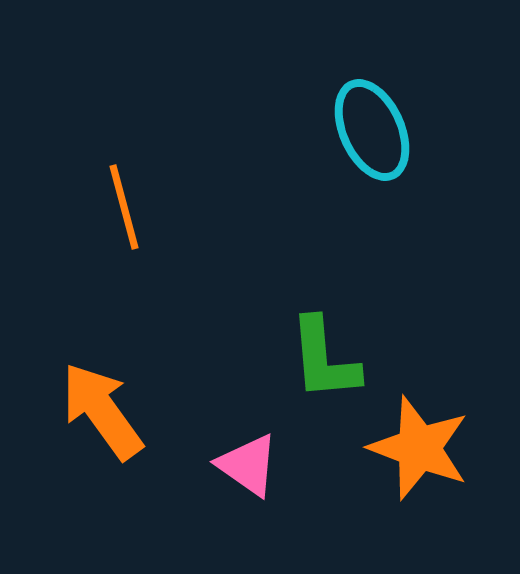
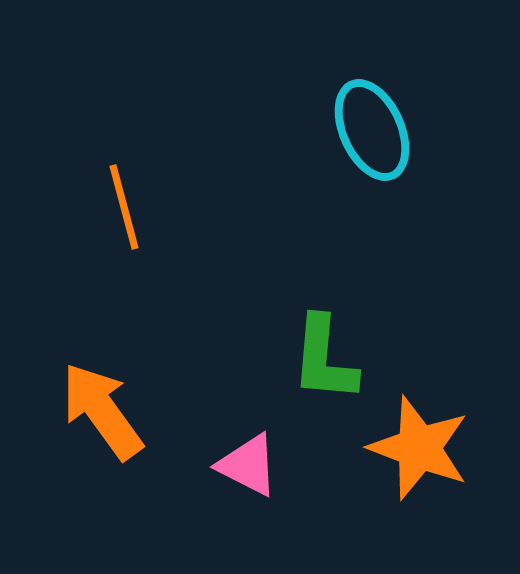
green L-shape: rotated 10 degrees clockwise
pink triangle: rotated 8 degrees counterclockwise
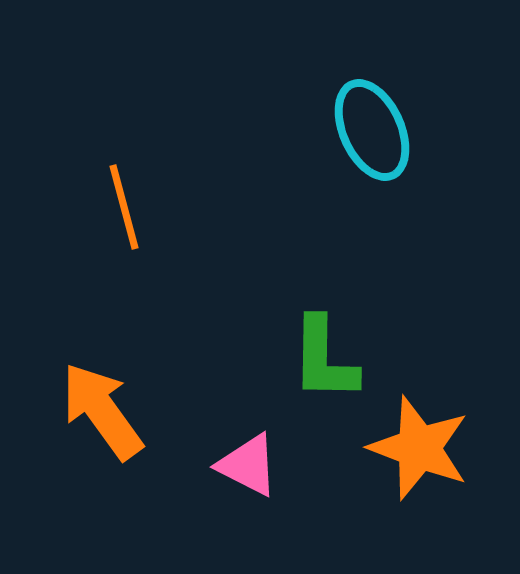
green L-shape: rotated 4 degrees counterclockwise
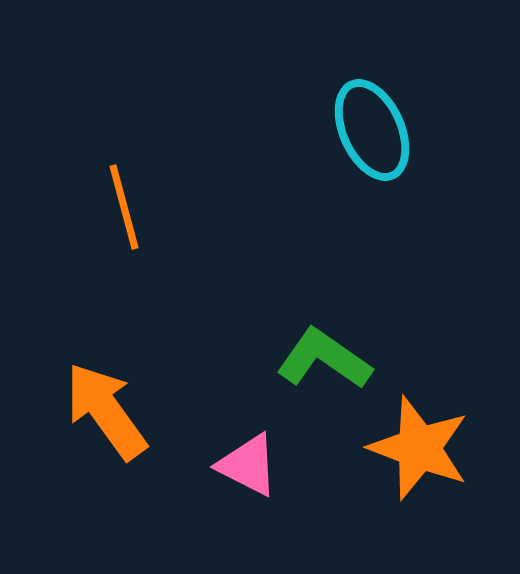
green L-shape: rotated 124 degrees clockwise
orange arrow: moved 4 px right
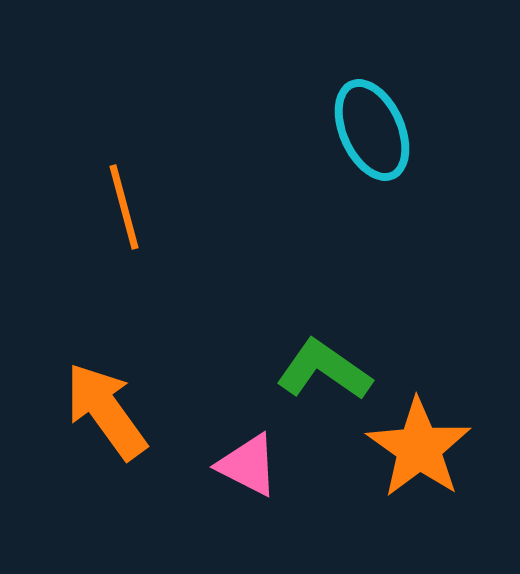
green L-shape: moved 11 px down
orange star: rotated 14 degrees clockwise
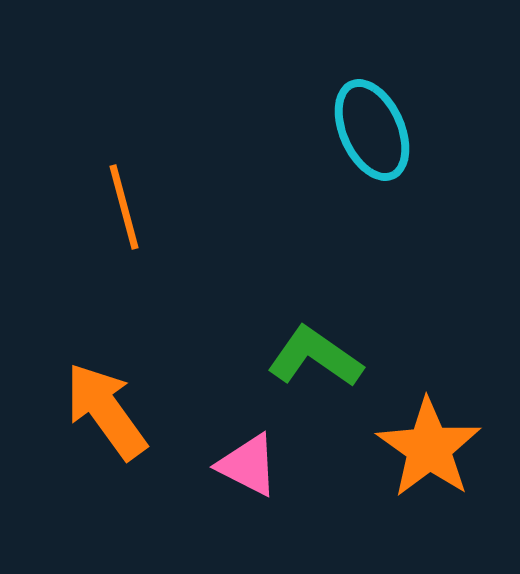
green L-shape: moved 9 px left, 13 px up
orange star: moved 10 px right
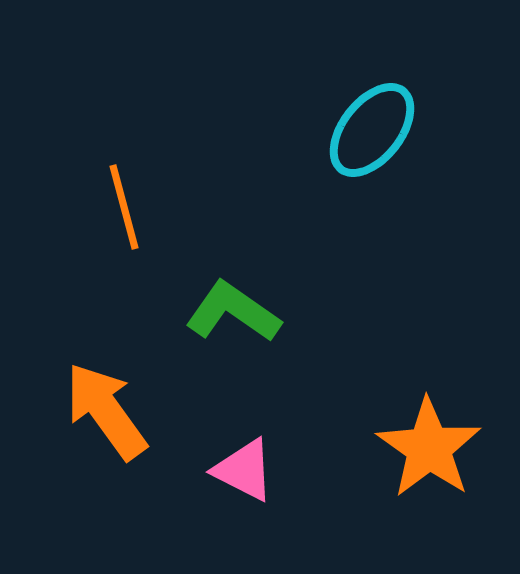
cyan ellipse: rotated 62 degrees clockwise
green L-shape: moved 82 px left, 45 px up
pink triangle: moved 4 px left, 5 px down
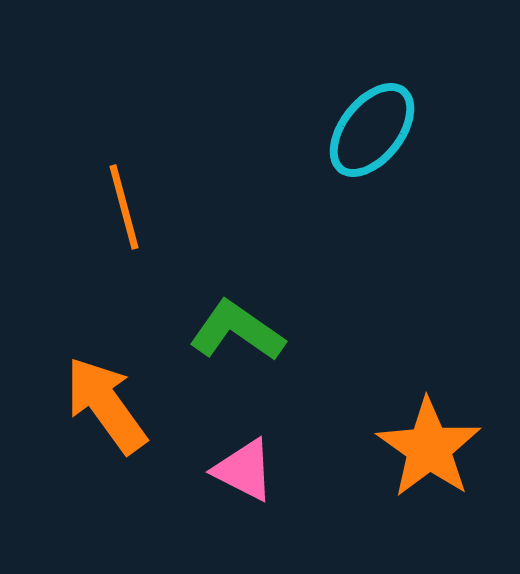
green L-shape: moved 4 px right, 19 px down
orange arrow: moved 6 px up
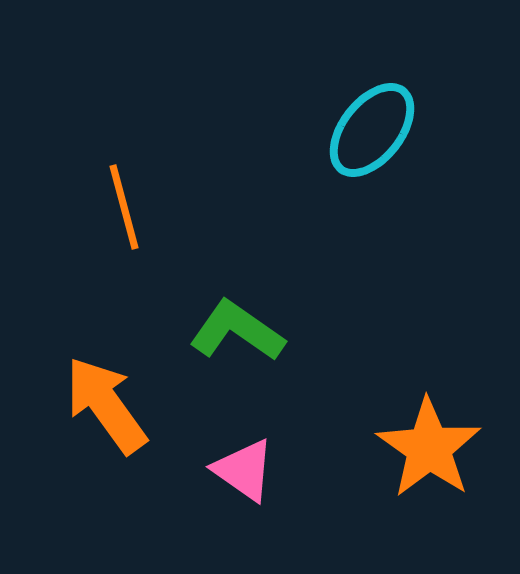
pink triangle: rotated 8 degrees clockwise
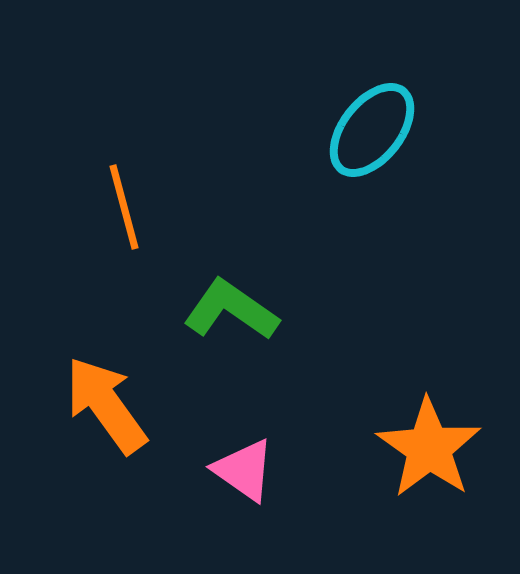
green L-shape: moved 6 px left, 21 px up
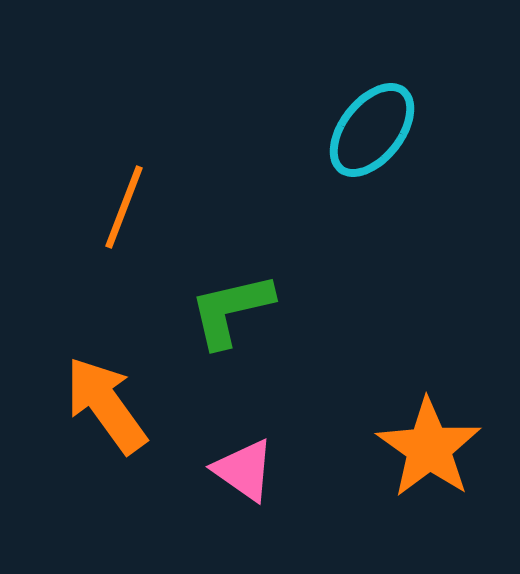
orange line: rotated 36 degrees clockwise
green L-shape: rotated 48 degrees counterclockwise
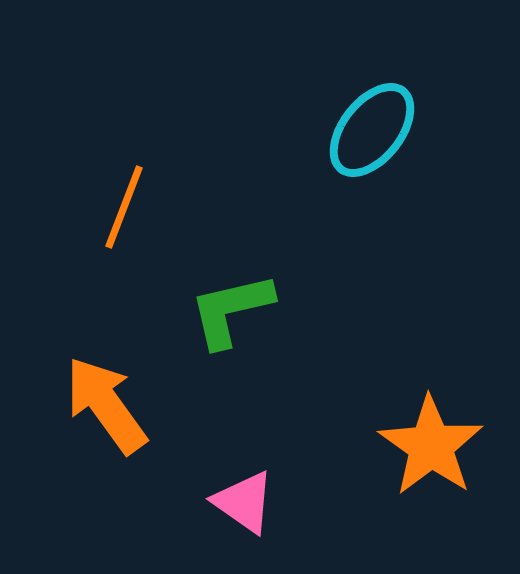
orange star: moved 2 px right, 2 px up
pink triangle: moved 32 px down
